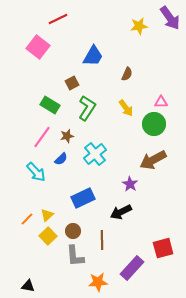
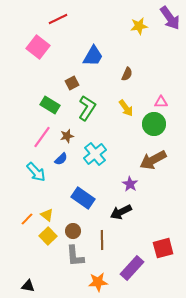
blue rectangle: rotated 60 degrees clockwise
yellow triangle: rotated 40 degrees counterclockwise
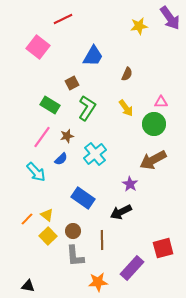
red line: moved 5 px right
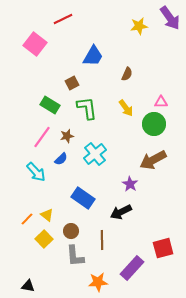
pink square: moved 3 px left, 3 px up
green L-shape: rotated 40 degrees counterclockwise
brown circle: moved 2 px left
yellow square: moved 4 px left, 3 px down
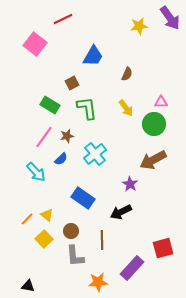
pink line: moved 2 px right
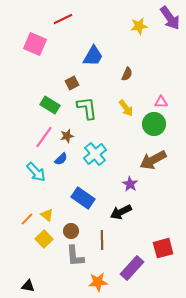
pink square: rotated 15 degrees counterclockwise
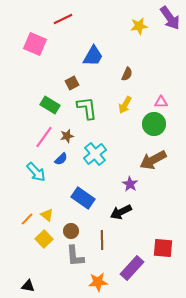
yellow arrow: moved 1 px left, 3 px up; rotated 66 degrees clockwise
red square: rotated 20 degrees clockwise
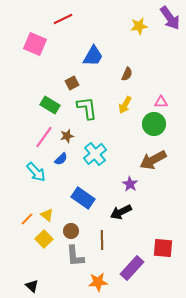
black triangle: moved 4 px right; rotated 32 degrees clockwise
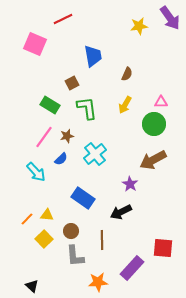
blue trapezoid: rotated 40 degrees counterclockwise
yellow triangle: rotated 32 degrees counterclockwise
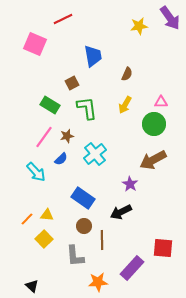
brown circle: moved 13 px right, 5 px up
